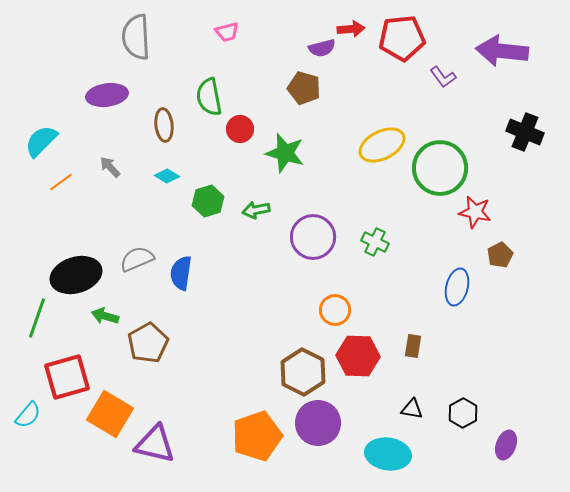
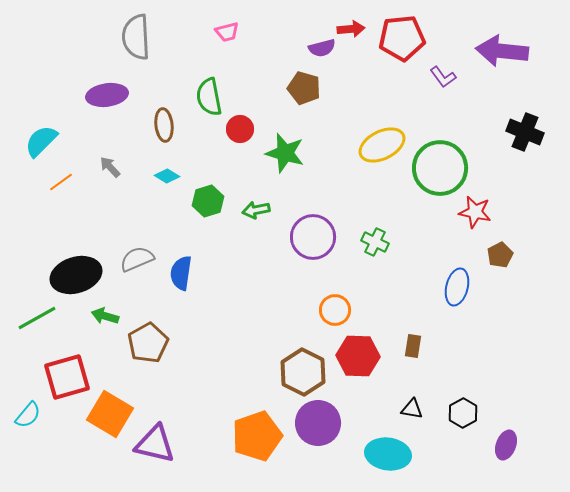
green line at (37, 318): rotated 42 degrees clockwise
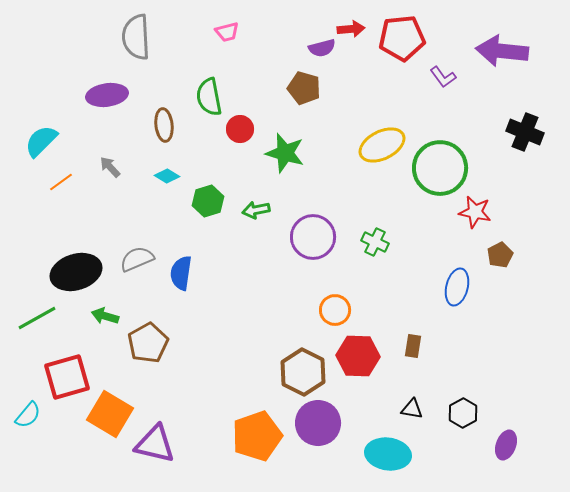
black ellipse at (76, 275): moved 3 px up
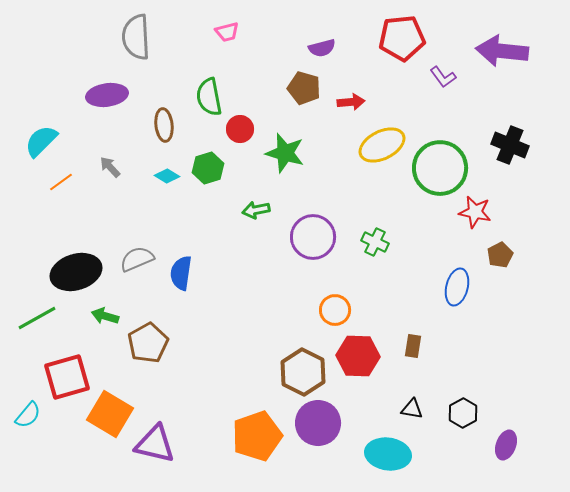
red arrow at (351, 29): moved 73 px down
black cross at (525, 132): moved 15 px left, 13 px down
green hexagon at (208, 201): moved 33 px up
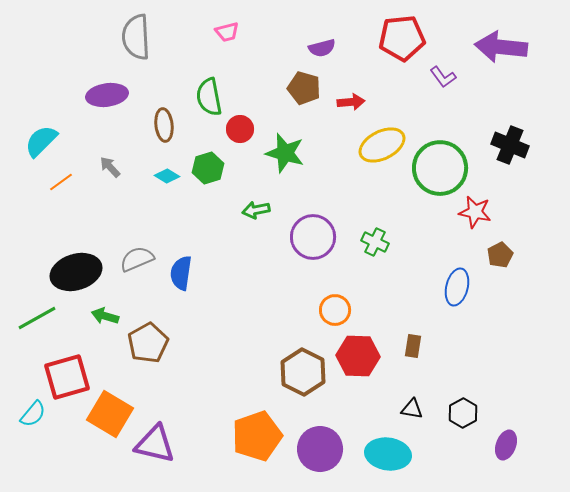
purple arrow at (502, 51): moved 1 px left, 4 px up
cyan semicircle at (28, 415): moved 5 px right, 1 px up
purple circle at (318, 423): moved 2 px right, 26 px down
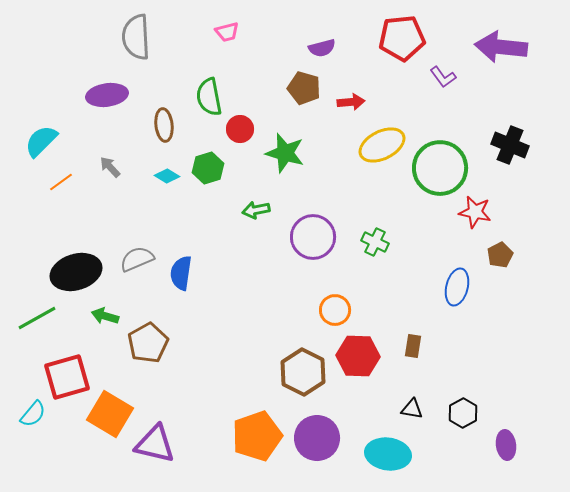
purple ellipse at (506, 445): rotated 28 degrees counterclockwise
purple circle at (320, 449): moved 3 px left, 11 px up
